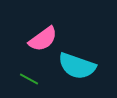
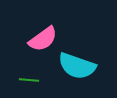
green line: moved 1 px down; rotated 24 degrees counterclockwise
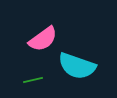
green line: moved 4 px right; rotated 18 degrees counterclockwise
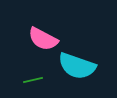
pink semicircle: rotated 64 degrees clockwise
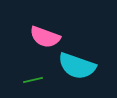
pink semicircle: moved 2 px right, 2 px up; rotated 8 degrees counterclockwise
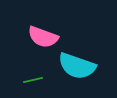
pink semicircle: moved 2 px left
